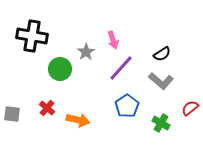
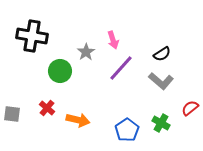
green circle: moved 2 px down
blue pentagon: moved 24 px down
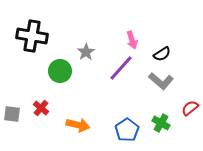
pink arrow: moved 19 px right
red cross: moved 6 px left
orange arrow: moved 5 px down
